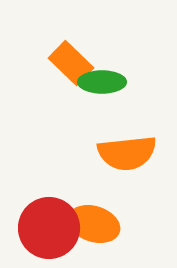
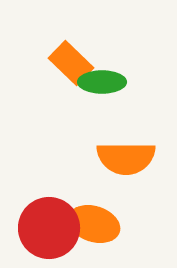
orange semicircle: moved 1 px left, 5 px down; rotated 6 degrees clockwise
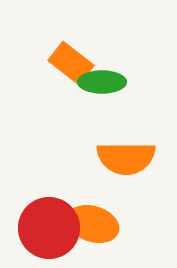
orange rectangle: rotated 6 degrees counterclockwise
orange ellipse: moved 1 px left
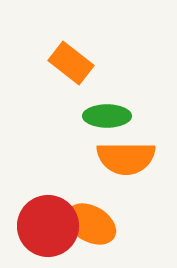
green ellipse: moved 5 px right, 34 px down
orange ellipse: moved 2 px left; rotated 12 degrees clockwise
red circle: moved 1 px left, 2 px up
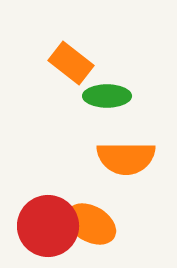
green ellipse: moved 20 px up
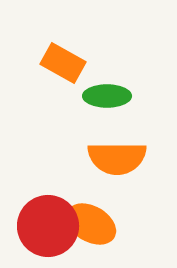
orange rectangle: moved 8 px left; rotated 9 degrees counterclockwise
orange semicircle: moved 9 px left
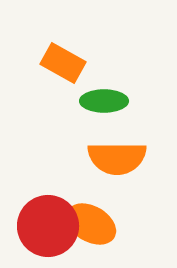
green ellipse: moved 3 px left, 5 px down
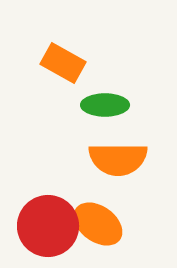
green ellipse: moved 1 px right, 4 px down
orange semicircle: moved 1 px right, 1 px down
orange ellipse: moved 7 px right; rotated 6 degrees clockwise
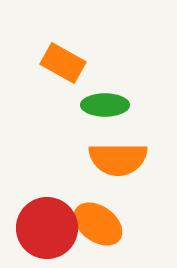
red circle: moved 1 px left, 2 px down
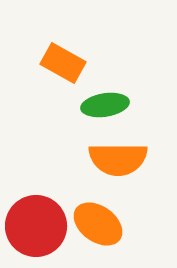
green ellipse: rotated 9 degrees counterclockwise
red circle: moved 11 px left, 2 px up
